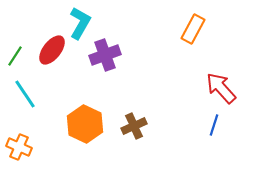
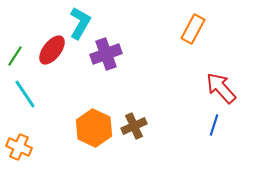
purple cross: moved 1 px right, 1 px up
orange hexagon: moved 9 px right, 4 px down
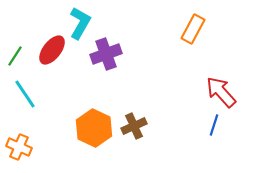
red arrow: moved 4 px down
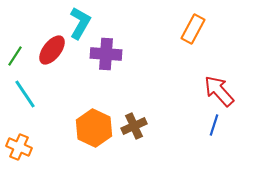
purple cross: rotated 24 degrees clockwise
red arrow: moved 2 px left, 1 px up
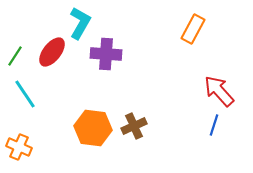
red ellipse: moved 2 px down
orange hexagon: moved 1 px left; rotated 18 degrees counterclockwise
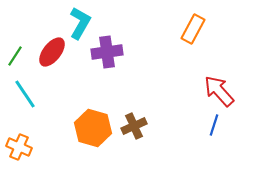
purple cross: moved 1 px right, 2 px up; rotated 12 degrees counterclockwise
orange hexagon: rotated 9 degrees clockwise
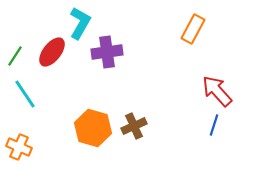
red arrow: moved 2 px left
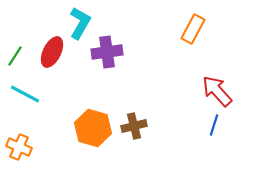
red ellipse: rotated 12 degrees counterclockwise
cyan line: rotated 28 degrees counterclockwise
brown cross: rotated 10 degrees clockwise
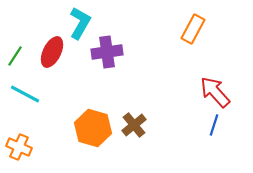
red arrow: moved 2 px left, 1 px down
brown cross: moved 1 px up; rotated 25 degrees counterclockwise
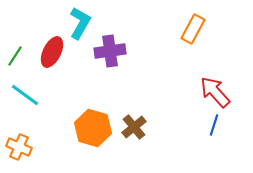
purple cross: moved 3 px right, 1 px up
cyan line: moved 1 px down; rotated 8 degrees clockwise
brown cross: moved 2 px down
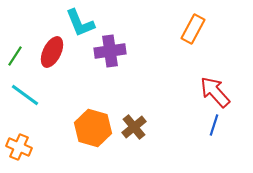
cyan L-shape: rotated 128 degrees clockwise
